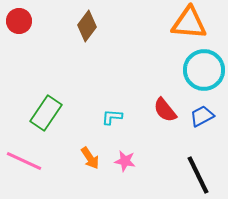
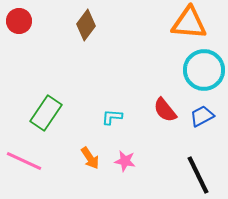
brown diamond: moved 1 px left, 1 px up
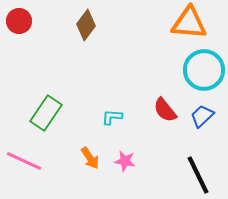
blue trapezoid: rotated 15 degrees counterclockwise
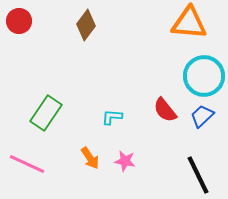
cyan circle: moved 6 px down
pink line: moved 3 px right, 3 px down
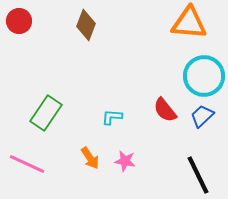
brown diamond: rotated 16 degrees counterclockwise
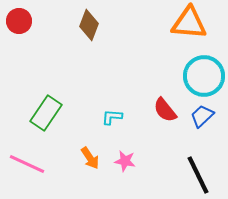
brown diamond: moved 3 px right
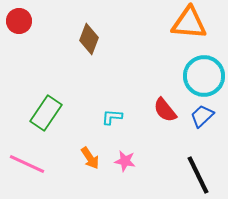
brown diamond: moved 14 px down
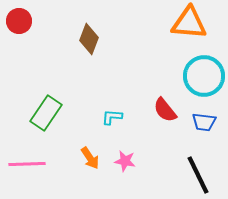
blue trapezoid: moved 2 px right, 6 px down; rotated 130 degrees counterclockwise
pink line: rotated 27 degrees counterclockwise
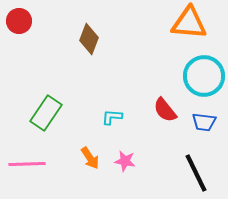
black line: moved 2 px left, 2 px up
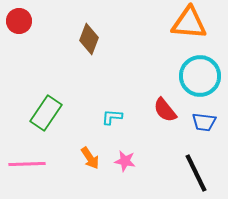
cyan circle: moved 4 px left
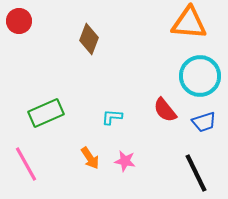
green rectangle: rotated 32 degrees clockwise
blue trapezoid: rotated 25 degrees counterclockwise
pink line: moved 1 px left; rotated 63 degrees clockwise
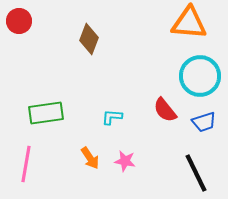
green rectangle: rotated 16 degrees clockwise
pink line: rotated 39 degrees clockwise
